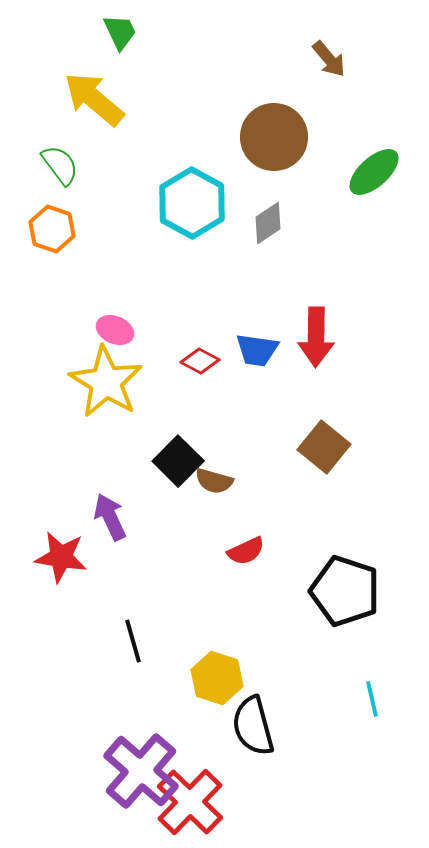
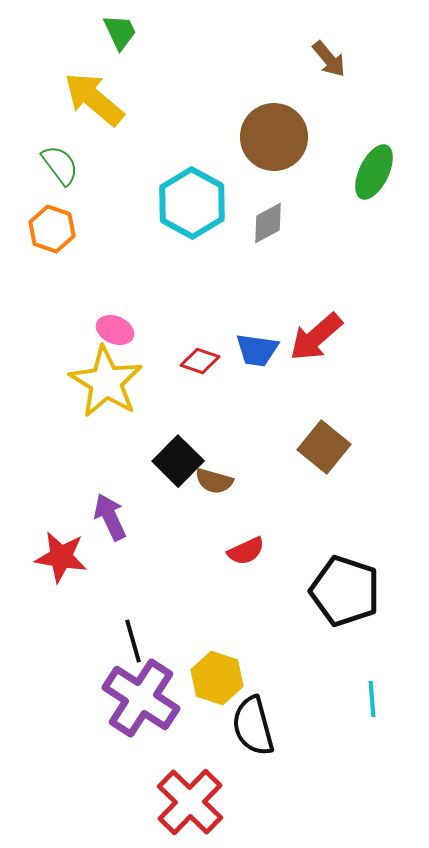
green ellipse: rotated 22 degrees counterclockwise
gray diamond: rotated 6 degrees clockwise
red arrow: rotated 48 degrees clockwise
red diamond: rotated 9 degrees counterclockwise
cyan line: rotated 9 degrees clockwise
purple cross: moved 73 px up; rotated 8 degrees counterclockwise
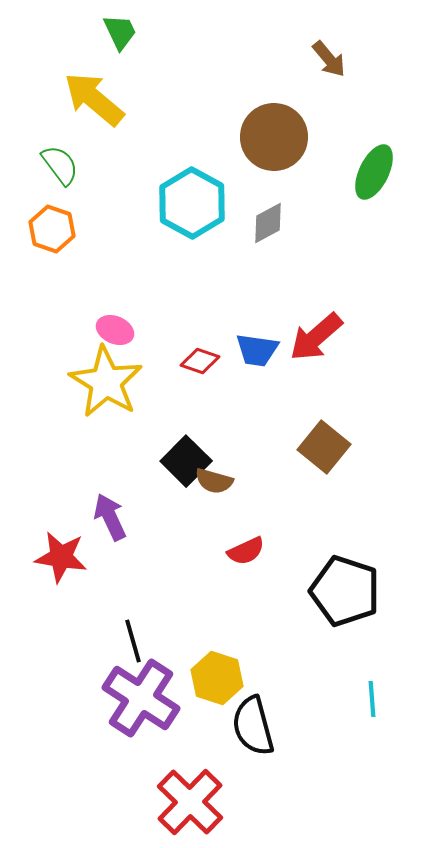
black square: moved 8 px right
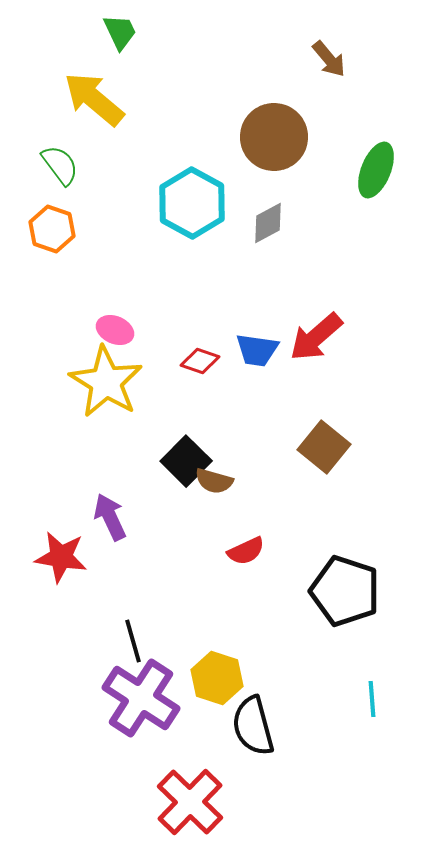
green ellipse: moved 2 px right, 2 px up; rotated 4 degrees counterclockwise
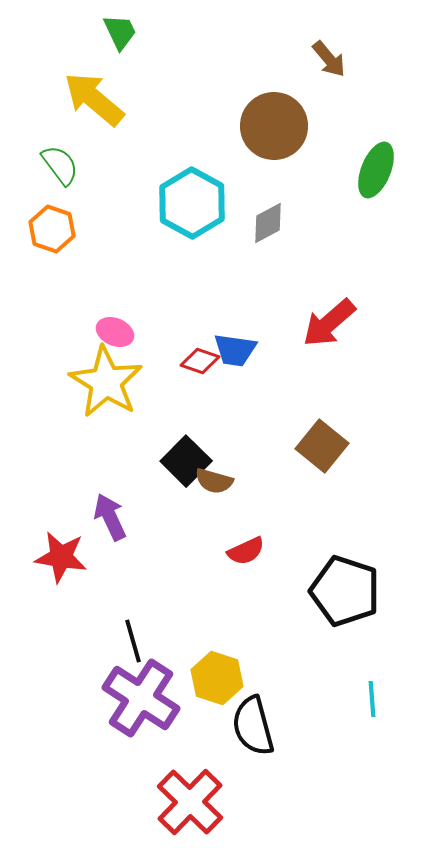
brown circle: moved 11 px up
pink ellipse: moved 2 px down
red arrow: moved 13 px right, 14 px up
blue trapezoid: moved 22 px left
brown square: moved 2 px left, 1 px up
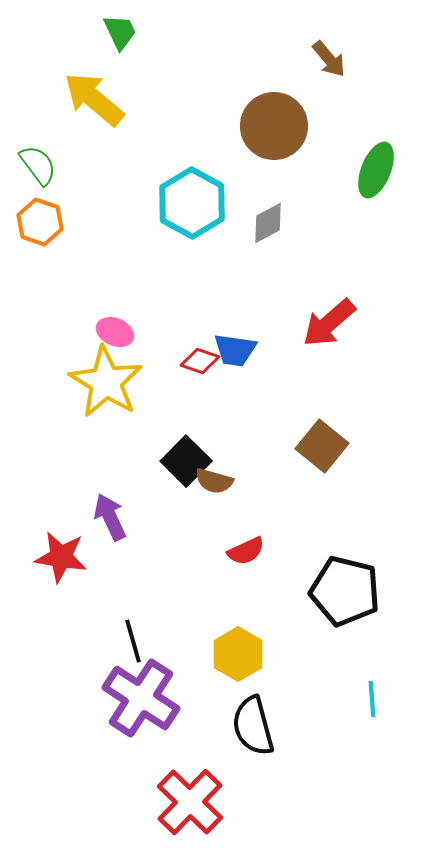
green semicircle: moved 22 px left
orange hexagon: moved 12 px left, 7 px up
black pentagon: rotated 4 degrees counterclockwise
yellow hexagon: moved 21 px right, 24 px up; rotated 12 degrees clockwise
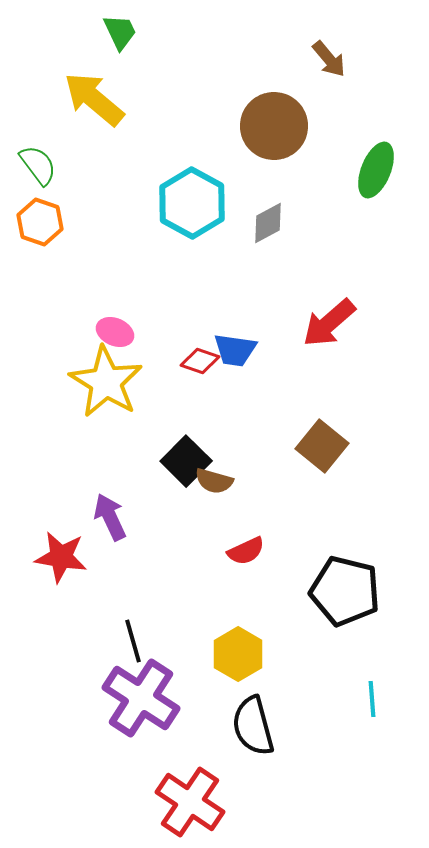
red cross: rotated 10 degrees counterclockwise
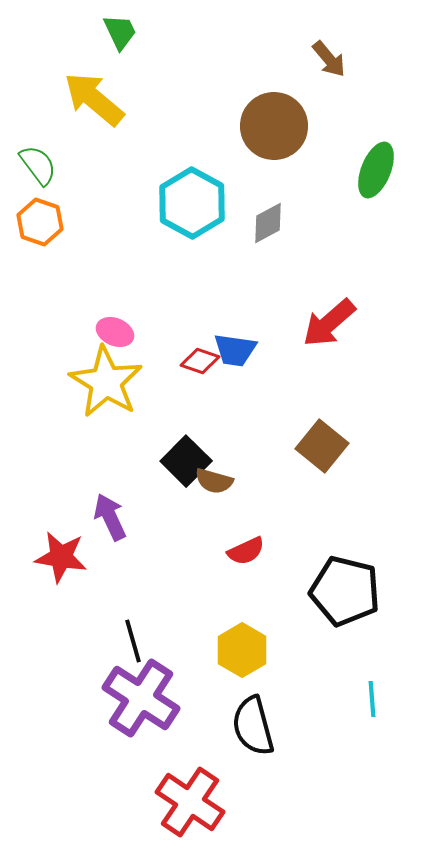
yellow hexagon: moved 4 px right, 4 px up
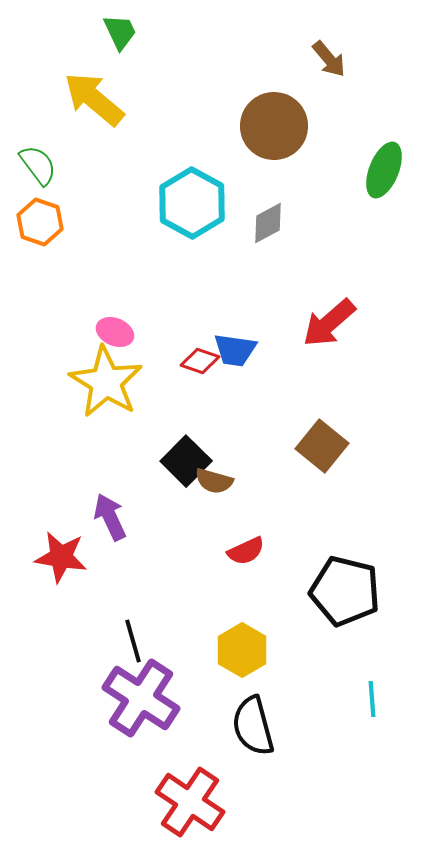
green ellipse: moved 8 px right
